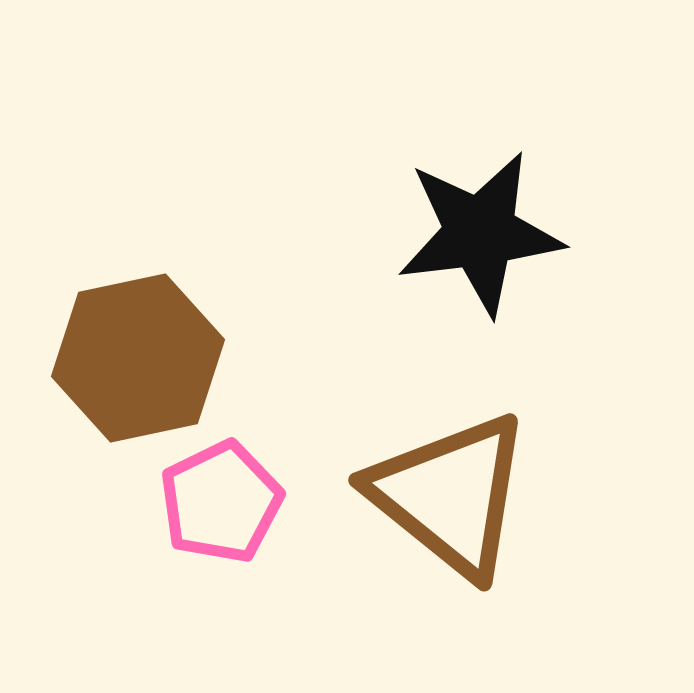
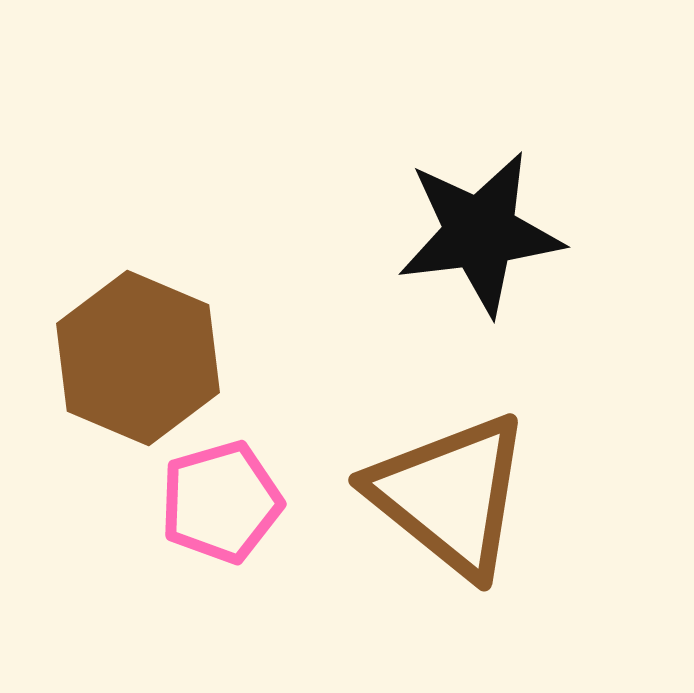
brown hexagon: rotated 25 degrees counterclockwise
pink pentagon: rotated 10 degrees clockwise
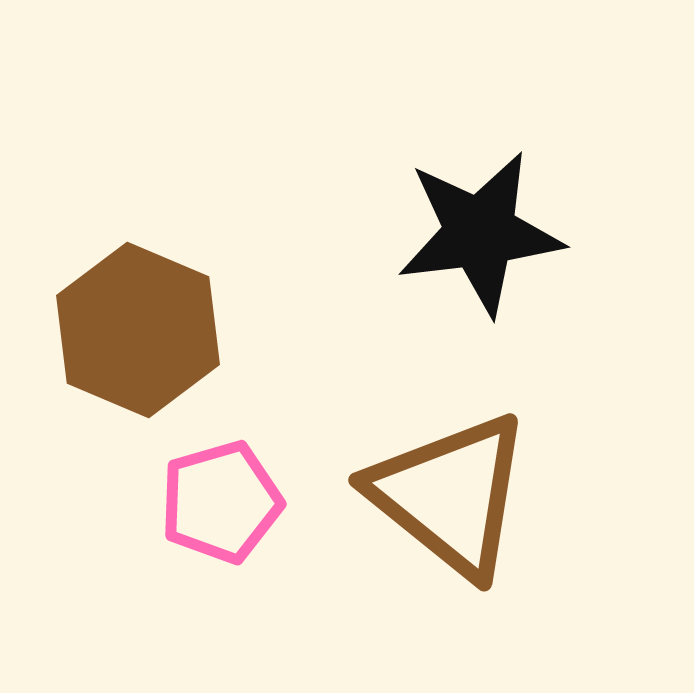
brown hexagon: moved 28 px up
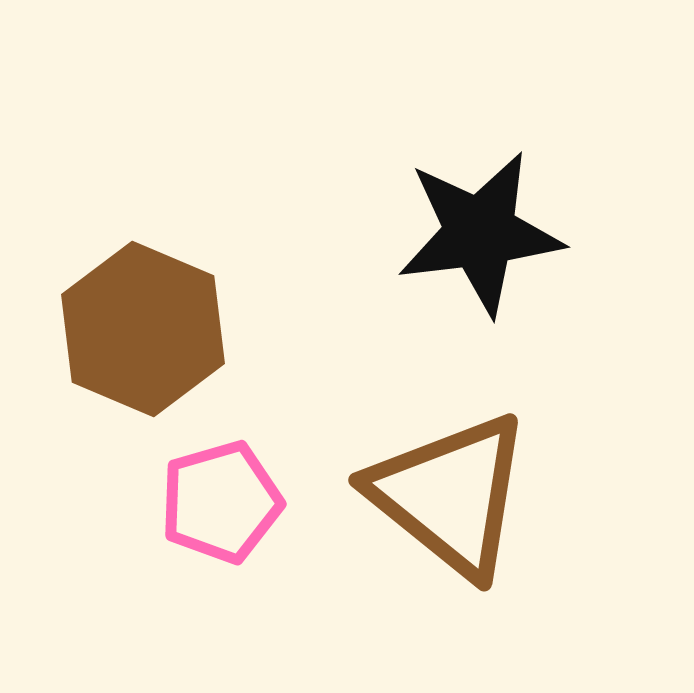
brown hexagon: moved 5 px right, 1 px up
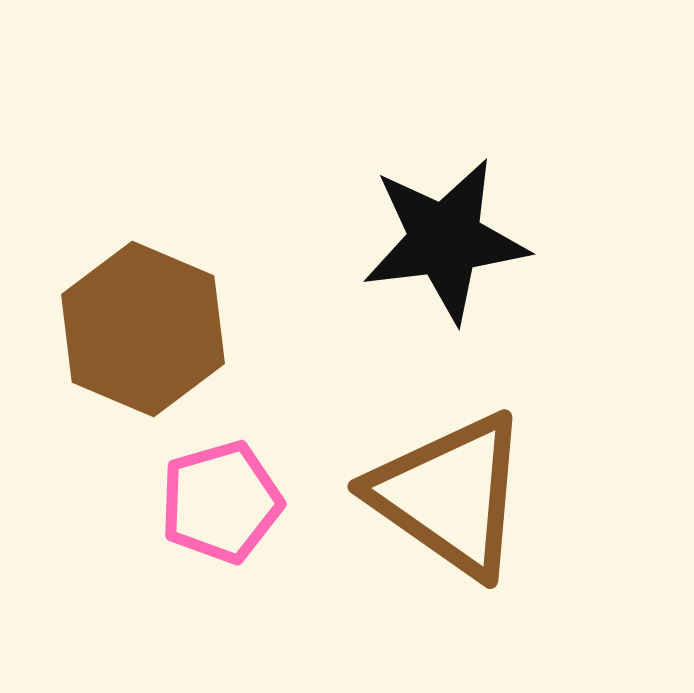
black star: moved 35 px left, 7 px down
brown triangle: rotated 4 degrees counterclockwise
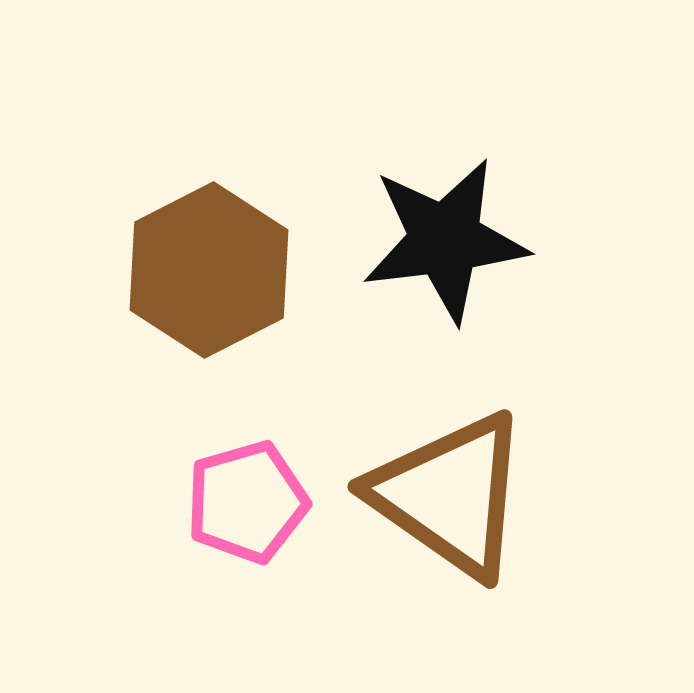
brown hexagon: moved 66 px right, 59 px up; rotated 10 degrees clockwise
pink pentagon: moved 26 px right
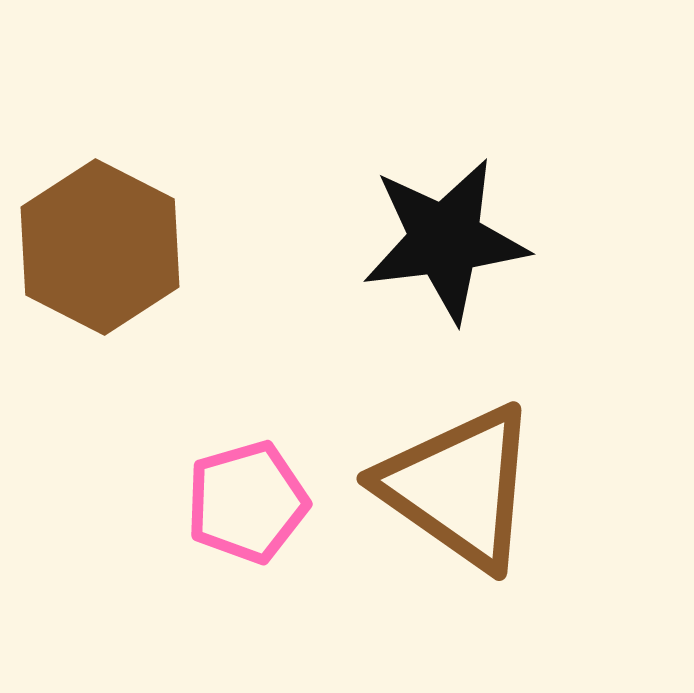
brown hexagon: moved 109 px left, 23 px up; rotated 6 degrees counterclockwise
brown triangle: moved 9 px right, 8 px up
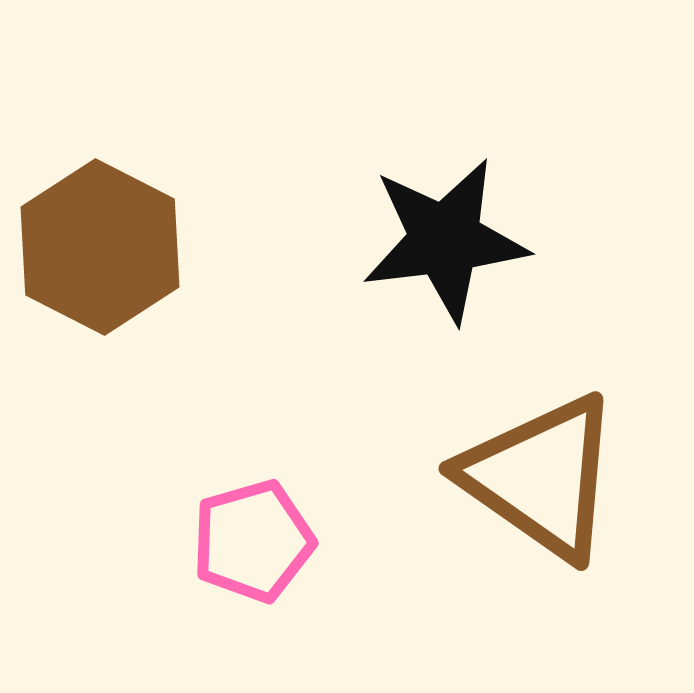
brown triangle: moved 82 px right, 10 px up
pink pentagon: moved 6 px right, 39 px down
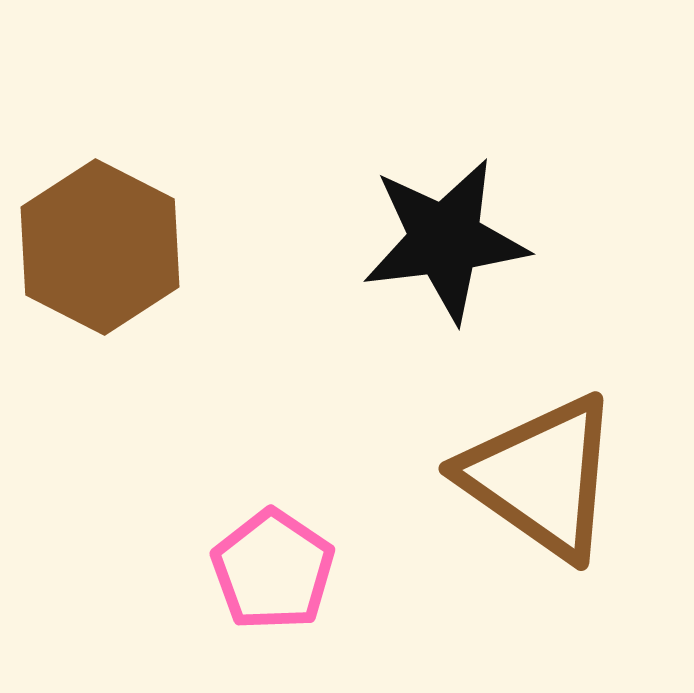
pink pentagon: moved 20 px right, 29 px down; rotated 22 degrees counterclockwise
